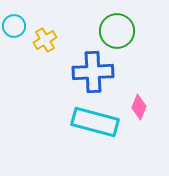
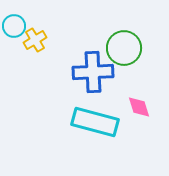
green circle: moved 7 px right, 17 px down
yellow cross: moved 10 px left
pink diamond: rotated 40 degrees counterclockwise
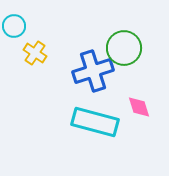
yellow cross: moved 13 px down; rotated 25 degrees counterclockwise
blue cross: moved 1 px up; rotated 15 degrees counterclockwise
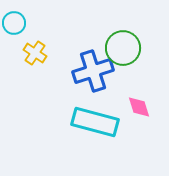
cyan circle: moved 3 px up
green circle: moved 1 px left
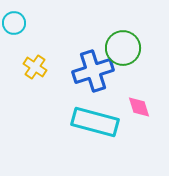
yellow cross: moved 14 px down
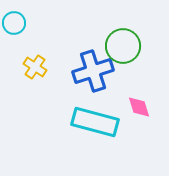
green circle: moved 2 px up
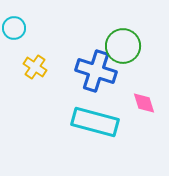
cyan circle: moved 5 px down
blue cross: moved 3 px right; rotated 36 degrees clockwise
pink diamond: moved 5 px right, 4 px up
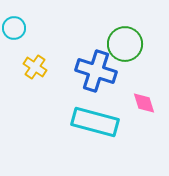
green circle: moved 2 px right, 2 px up
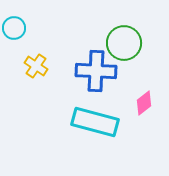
green circle: moved 1 px left, 1 px up
yellow cross: moved 1 px right, 1 px up
blue cross: rotated 15 degrees counterclockwise
pink diamond: rotated 70 degrees clockwise
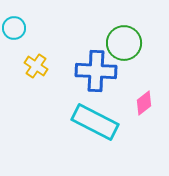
cyan rectangle: rotated 12 degrees clockwise
